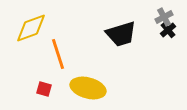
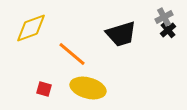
orange line: moved 14 px right; rotated 32 degrees counterclockwise
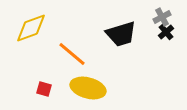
gray cross: moved 2 px left
black cross: moved 2 px left, 2 px down
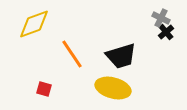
gray cross: moved 1 px left, 1 px down; rotated 36 degrees counterclockwise
yellow diamond: moved 3 px right, 4 px up
black trapezoid: moved 22 px down
orange line: rotated 16 degrees clockwise
yellow ellipse: moved 25 px right
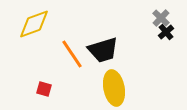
gray cross: rotated 18 degrees clockwise
black trapezoid: moved 18 px left, 6 px up
yellow ellipse: moved 1 px right; rotated 64 degrees clockwise
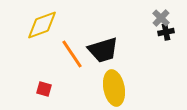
yellow diamond: moved 8 px right, 1 px down
black cross: rotated 28 degrees clockwise
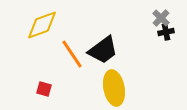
black trapezoid: rotated 20 degrees counterclockwise
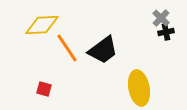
yellow diamond: rotated 16 degrees clockwise
orange line: moved 5 px left, 6 px up
yellow ellipse: moved 25 px right
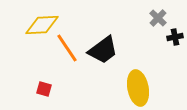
gray cross: moved 3 px left
black cross: moved 9 px right, 5 px down
yellow ellipse: moved 1 px left
